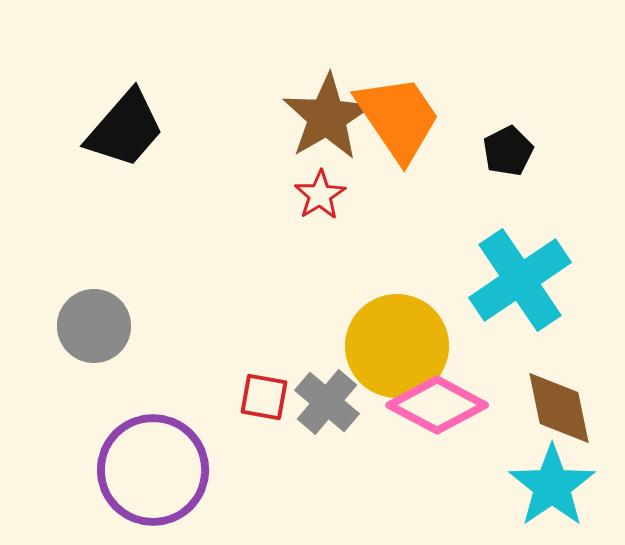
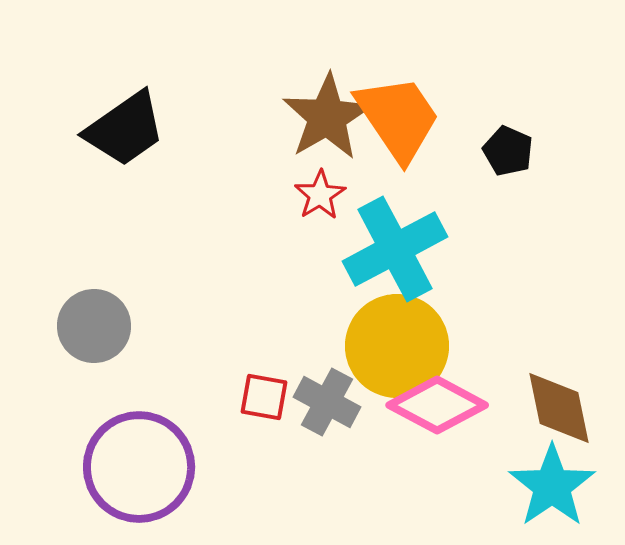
black trapezoid: rotated 14 degrees clockwise
black pentagon: rotated 21 degrees counterclockwise
cyan cross: moved 125 px left, 31 px up; rotated 6 degrees clockwise
gray cross: rotated 12 degrees counterclockwise
purple circle: moved 14 px left, 3 px up
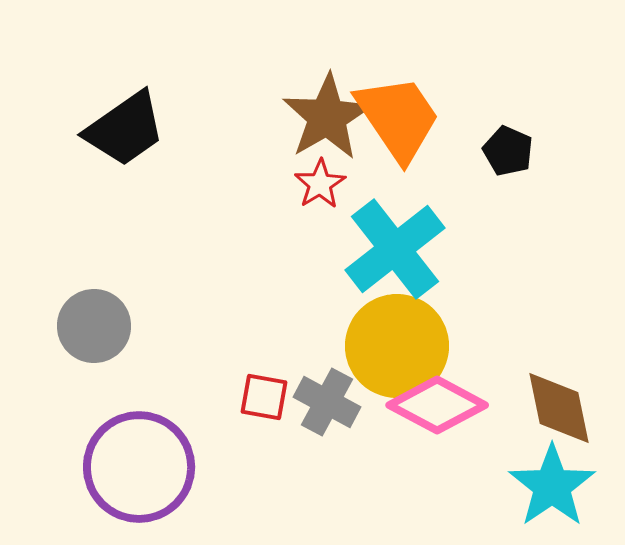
red star: moved 11 px up
cyan cross: rotated 10 degrees counterclockwise
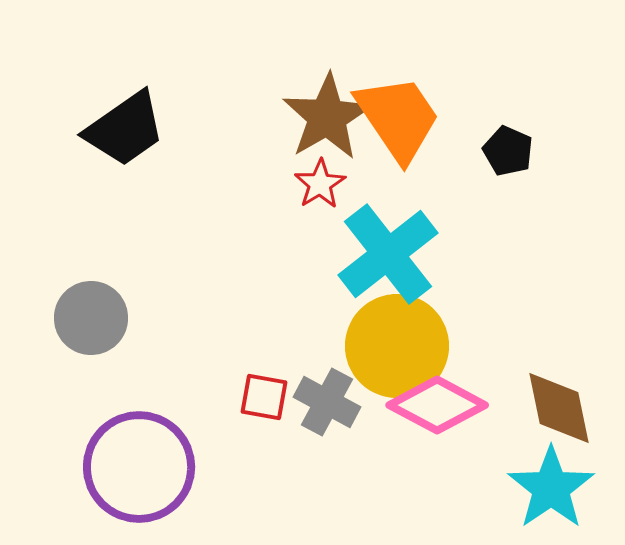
cyan cross: moved 7 px left, 5 px down
gray circle: moved 3 px left, 8 px up
cyan star: moved 1 px left, 2 px down
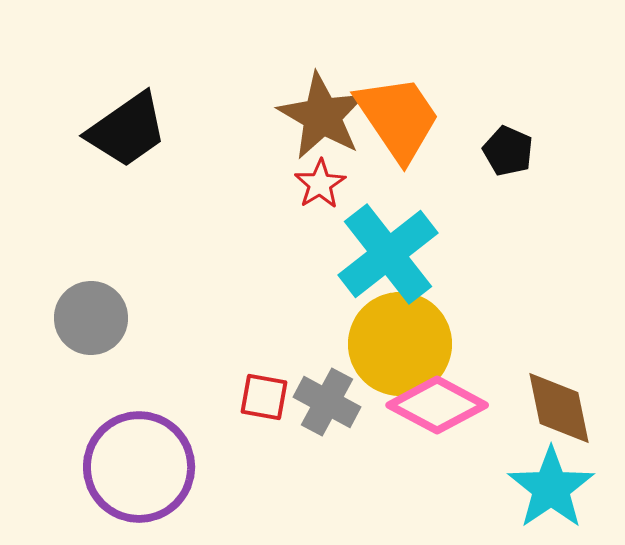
brown star: moved 5 px left, 1 px up; rotated 12 degrees counterclockwise
black trapezoid: moved 2 px right, 1 px down
yellow circle: moved 3 px right, 2 px up
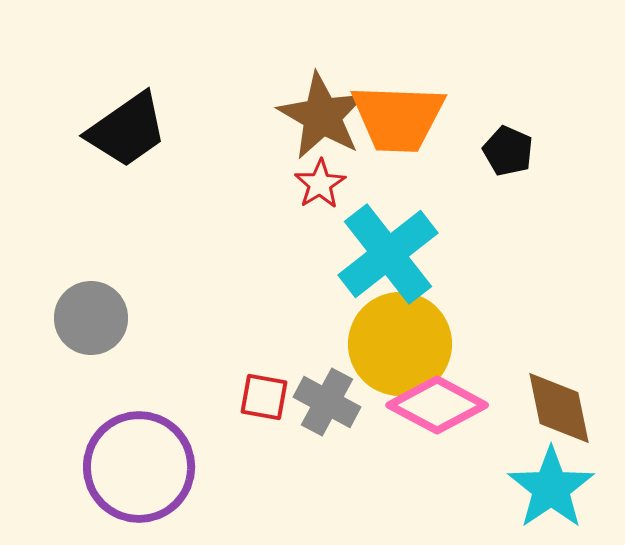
orange trapezoid: rotated 126 degrees clockwise
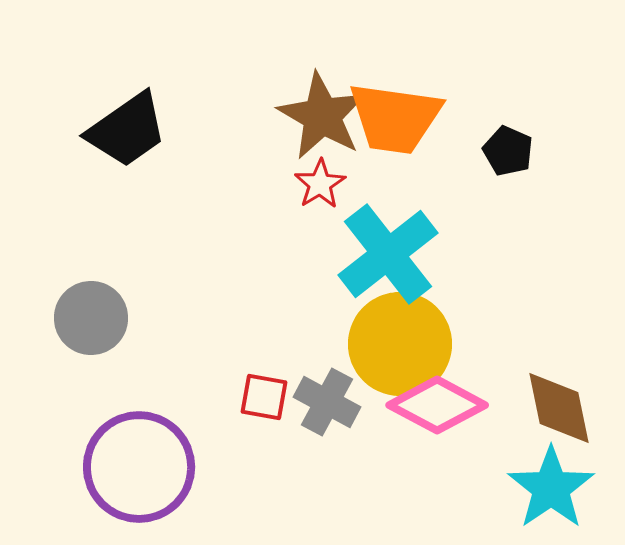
orange trapezoid: moved 3 px left; rotated 6 degrees clockwise
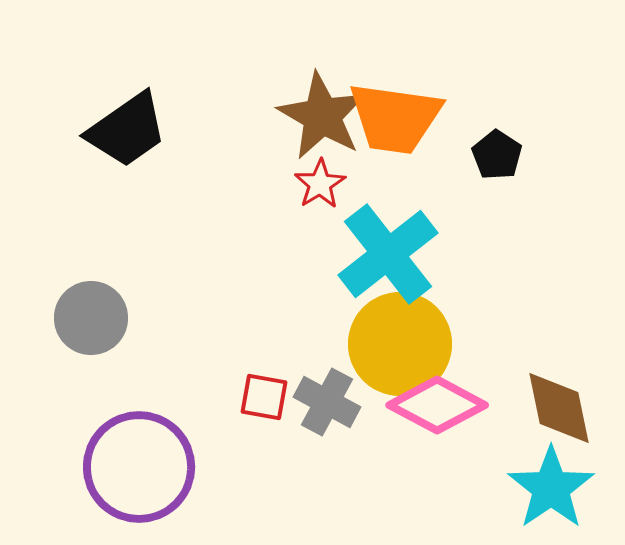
black pentagon: moved 11 px left, 4 px down; rotated 9 degrees clockwise
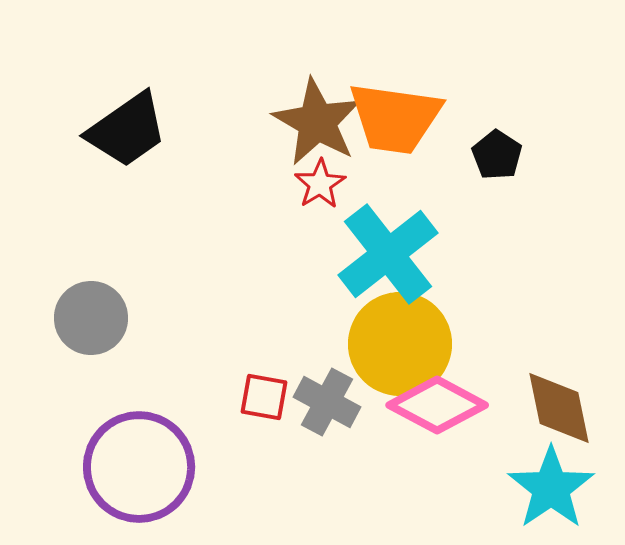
brown star: moved 5 px left, 6 px down
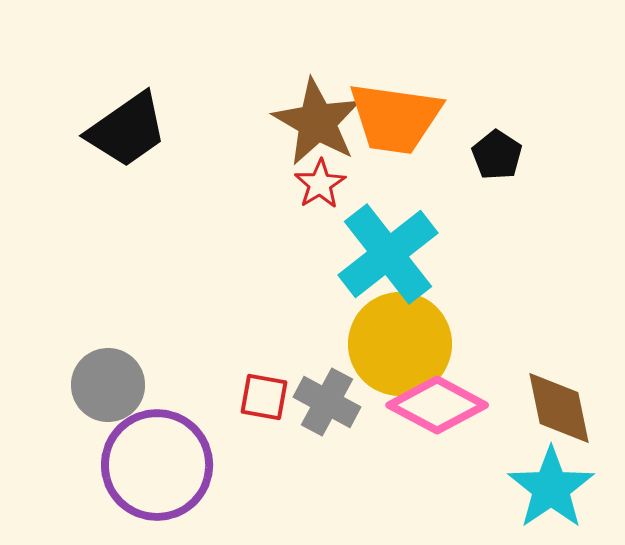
gray circle: moved 17 px right, 67 px down
purple circle: moved 18 px right, 2 px up
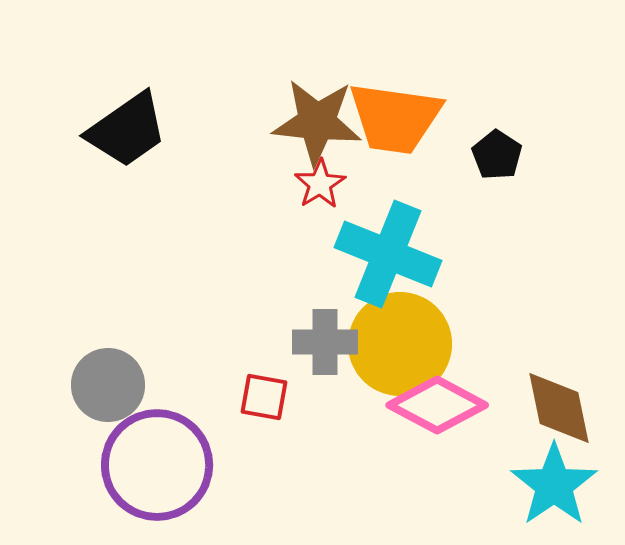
brown star: rotated 24 degrees counterclockwise
cyan cross: rotated 30 degrees counterclockwise
gray cross: moved 2 px left, 60 px up; rotated 28 degrees counterclockwise
cyan star: moved 3 px right, 3 px up
